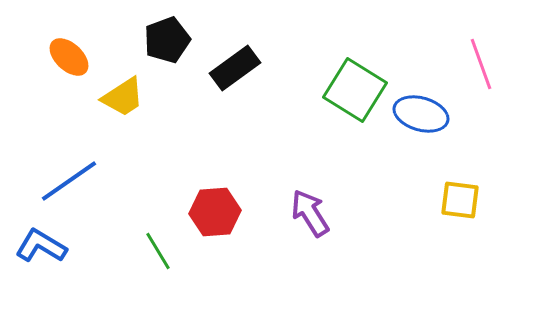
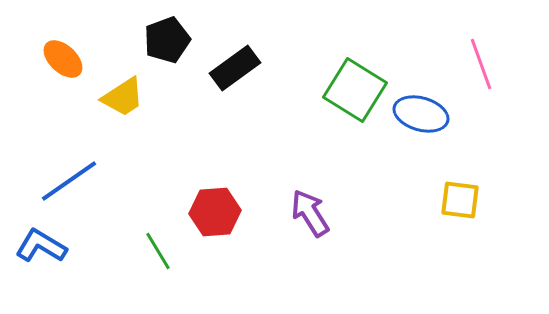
orange ellipse: moved 6 px left, 2 px down
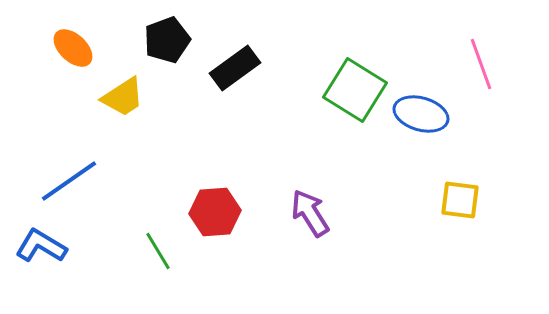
orange ellipse: moved 10 px right, 11 px up
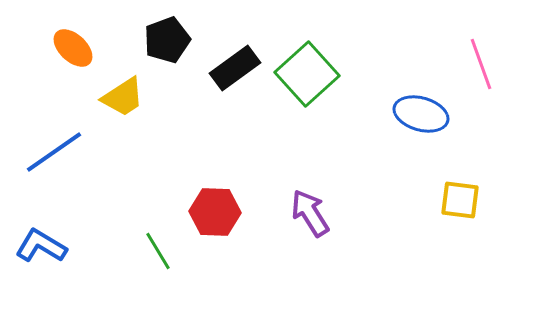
green square: moved 48 px left, 16 px up; rotated 16 degrees clockwise
blue line: moved 15 px left, 29 px up
red hexagon: rotated 6 degrees clockwise
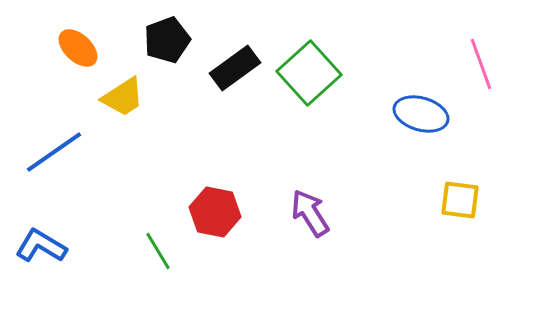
orange ellipse: moved 5 px right
green square: moved 2 px right, 1 px up
red hexagon: rotated 9 degrees clockwise
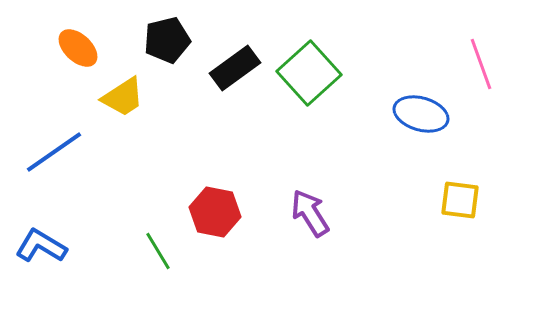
black pentagon: rotated 6 degrees clockwise
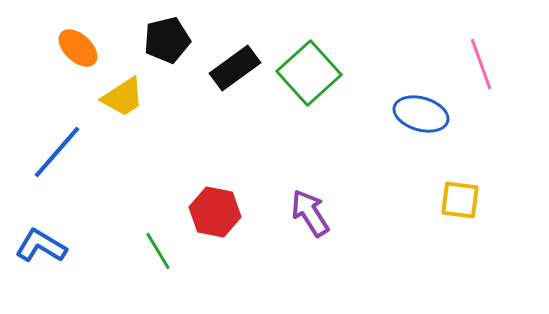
blue line: moved 3 px right; rotated 14 degrees counterclockwise
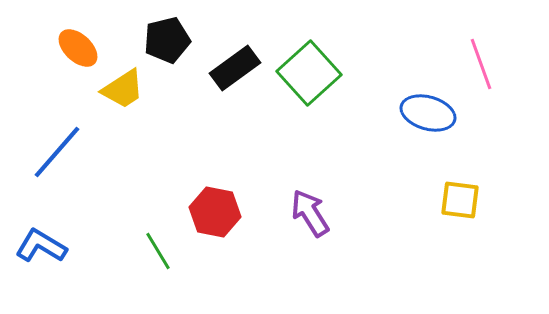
yellow trapezoid: moved 8 px up
blue ellipse: moved 7 px right, 1 px up
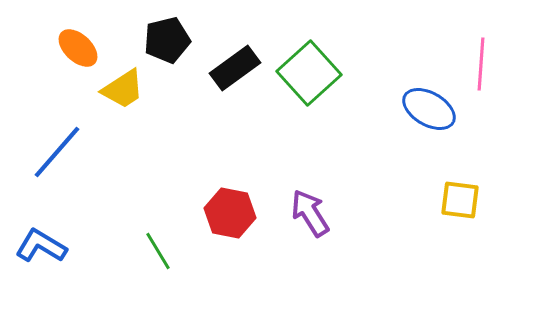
pink line: rotated 24 degrees clockwise
blue ellipse: moved 1 px right, 4 px up; rotated 14 degrees clockwise
red hexagon: moved 15 px right, 1 px down
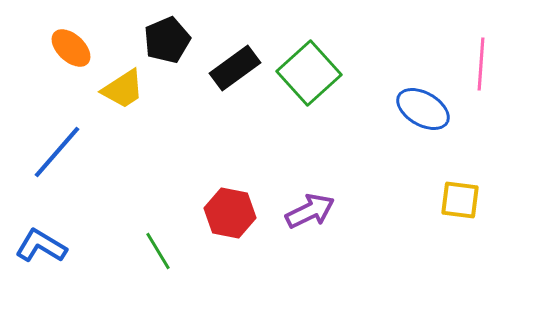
black pentagon: rotated 9 degrees counterclockwise
orange ellipse: moved 7 px left
blue ellipse: moved 6 px left
purple arrow: moved 2 px up; rotated 96 degrees clockwise
